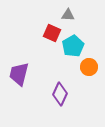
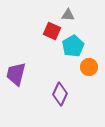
red square: moved 2 px up
purple trapezoid: moved 3 px left
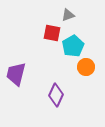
gray triangle: rotated 24 degrees counterclockwise
red square: moved 2 px down; rotated 12 degrees counterclockwise
orange circle: moved 3 px left
purple diamond: moved 4 px left, 1 px down
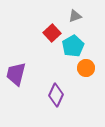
gray triangle: moved 7 px right, 1 px down
red square: rotated 36 degrees clockwise
orange circle: moved 1 px down
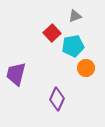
cyan pentagon: rotated 20 degrees clockwise
purple diamond: moved 1 px right, 4 px down
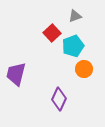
cyan pentagon: rotated 10 degrees counterclockwise
orange circle: moved 2 px left, 1 px down
purple diamond: moved 2 px right
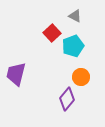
gray triangle: rotated 48 degrees clockwise
orange circle: moved 3 px left, 8 px down
purple diamond: moved 8 px right; rotated 15 degrees clockwise
